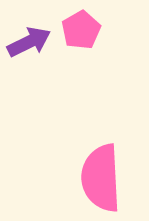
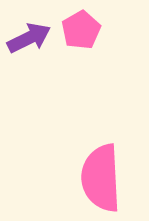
purple arrow: moved 4 px up
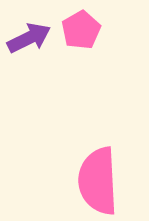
pink semicircle: moved 3 px left, 3 px down
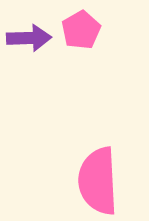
purple arrow: rotated 24 degrees clockwise
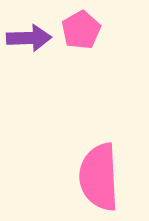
pink semicircle: moved 1 px right, 4 px up
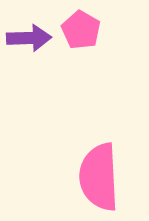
pink pentagon: rotated 12 degrees counterclockwise
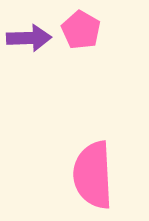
pink semicircle: moved 6 px left, 2 px up
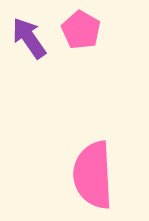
purple arrow: rotated 123 degrees counterclockwise
